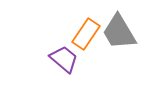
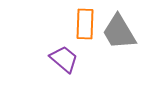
orange rectangle: moved 1 px left, 10 px up; rotated 32 degrees counterclockwise
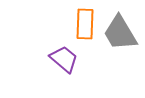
gray trapezoid: moved 1 px right, 1 px down
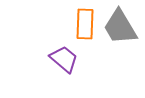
gray trapezoid: moved 6 px up
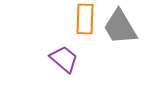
orange rectangle: moved 5 px up
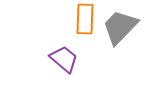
gray trapezoid: rotated 75 degrees clockwise
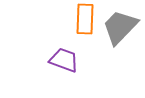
purple trapezoid: moved 1 px down; rotated 20 degrees counterclockwise
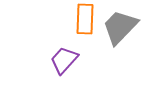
purple trapezoid: rotated 68 degrees counterclockwise
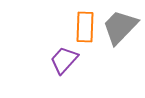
orange rectangle: moved 8 px down
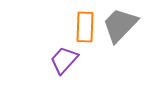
gray trapezoid: moved 2 px up
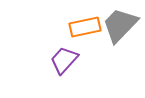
orange rectangle: rotated 76 degrees clockwise
